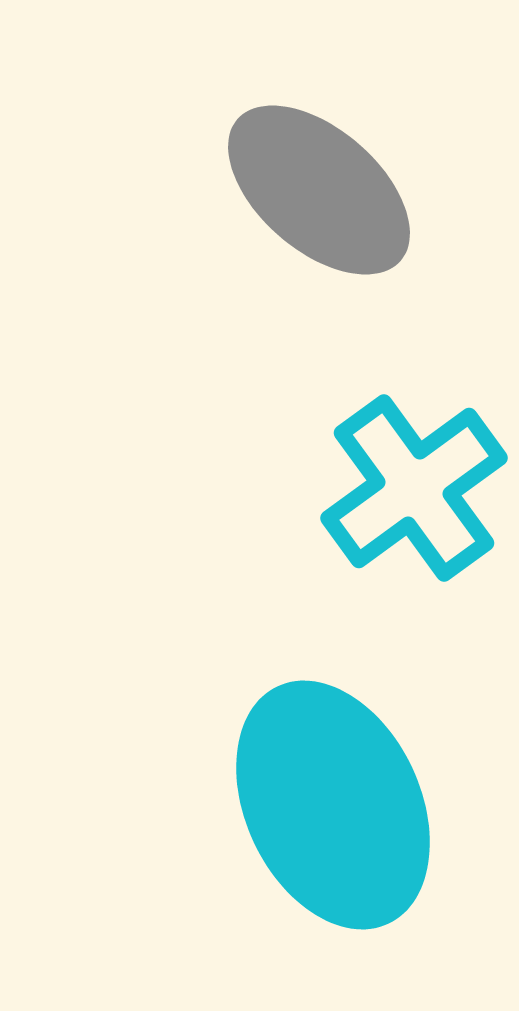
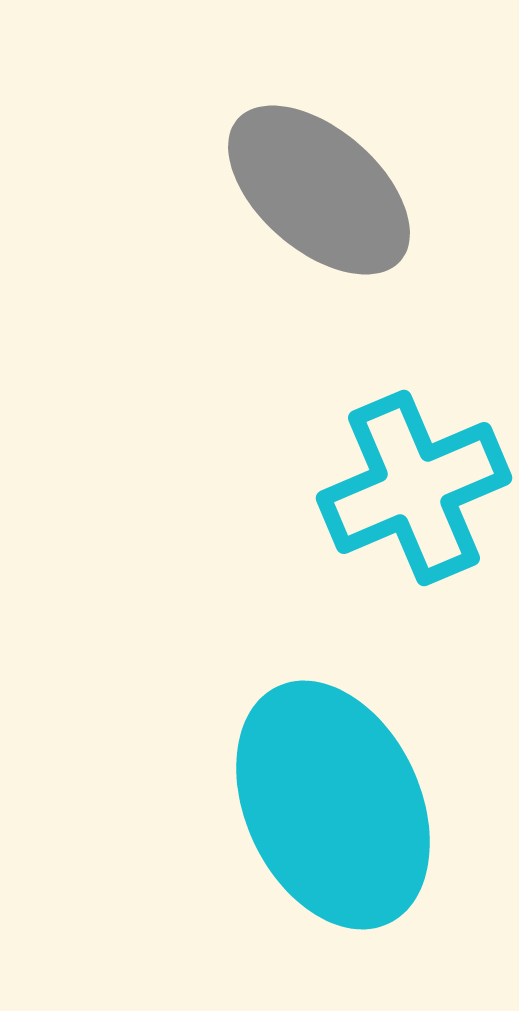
cyan cross: rotated 13 degrees clockwise
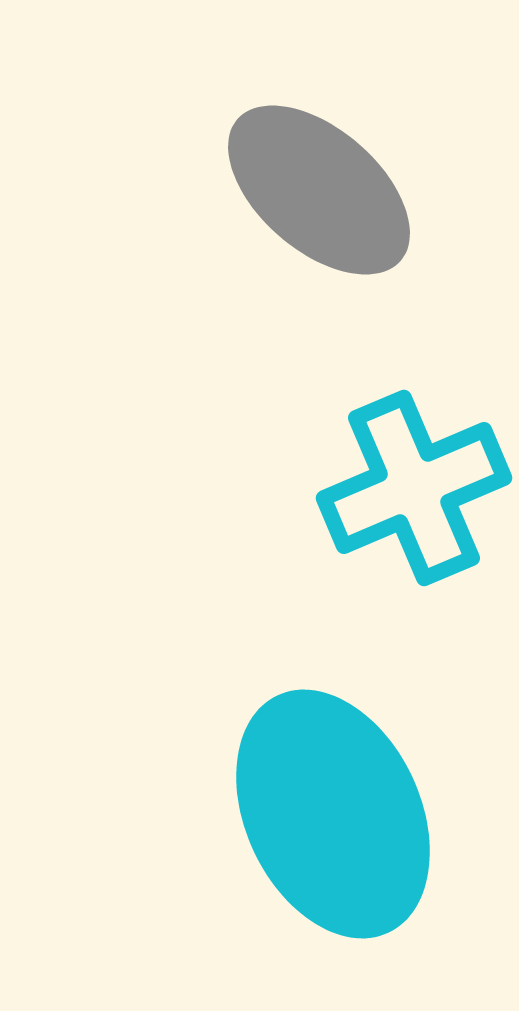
cyan ellipse: moved 9 px down
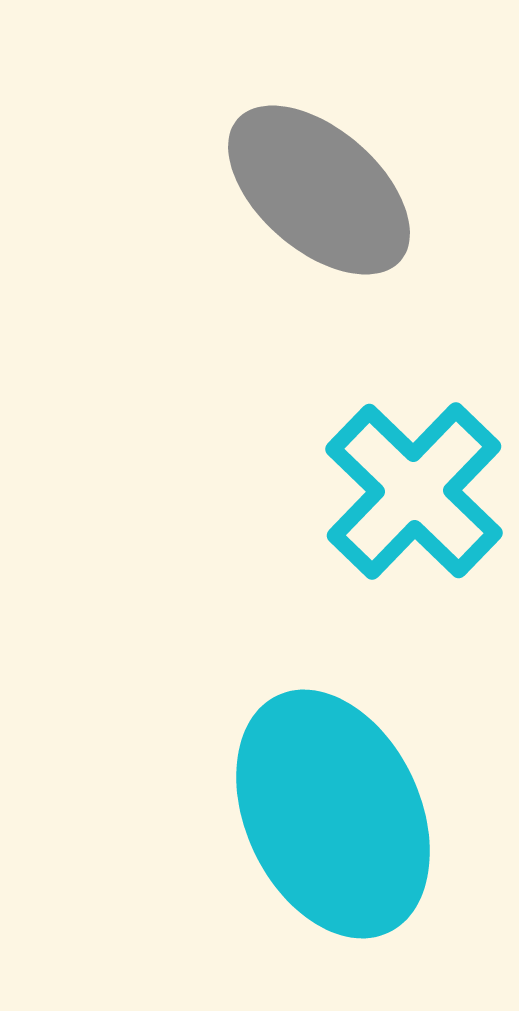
cyan cross: moved 3 px down; rotated 23 degrees counterclockwise
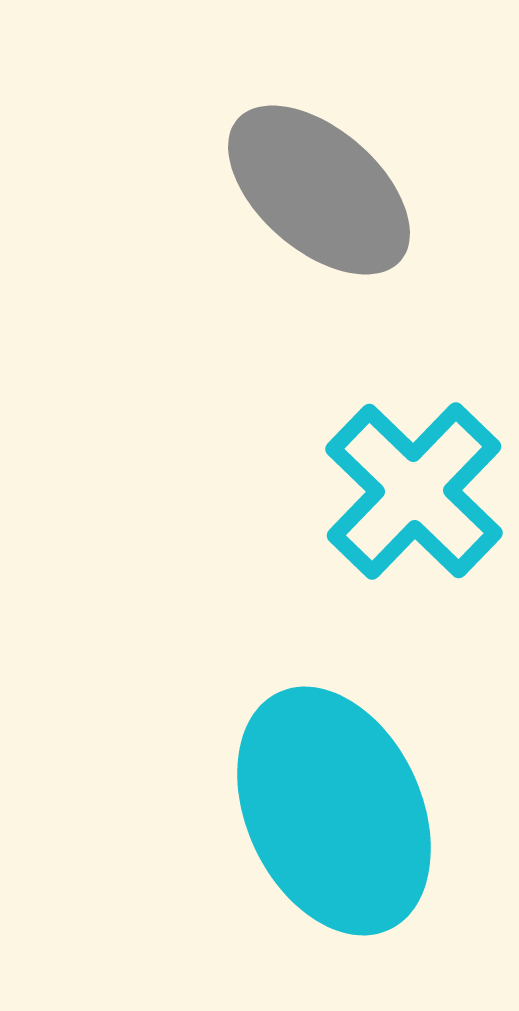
cyan ellipse: moved 1 px right, 3 px up
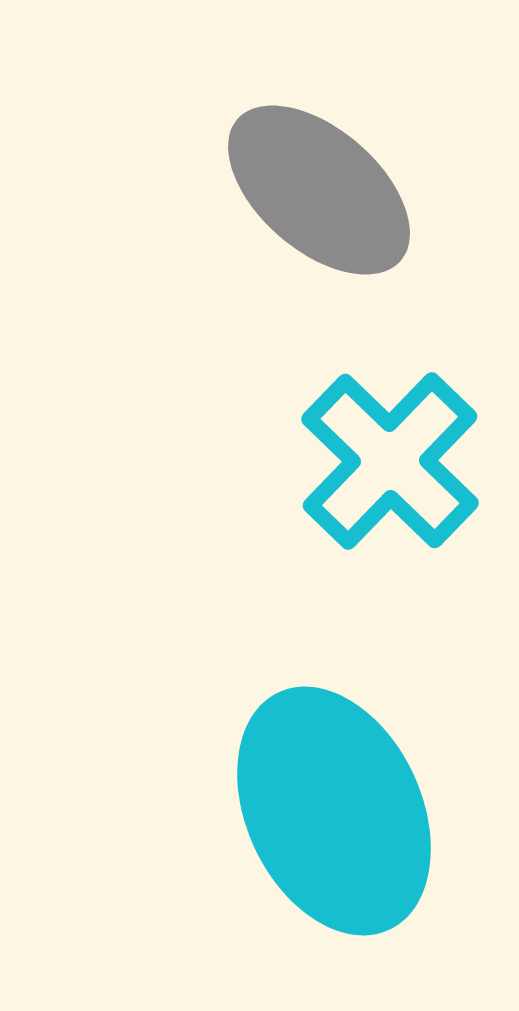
cyan cross: moved 24 px left, 30 px up
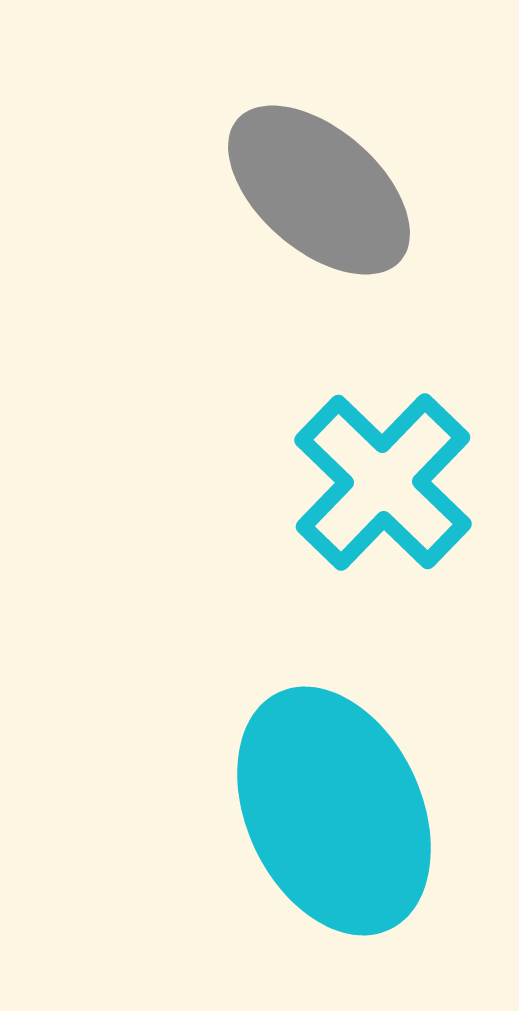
cyan cross: moved 7 px left, 21 px down
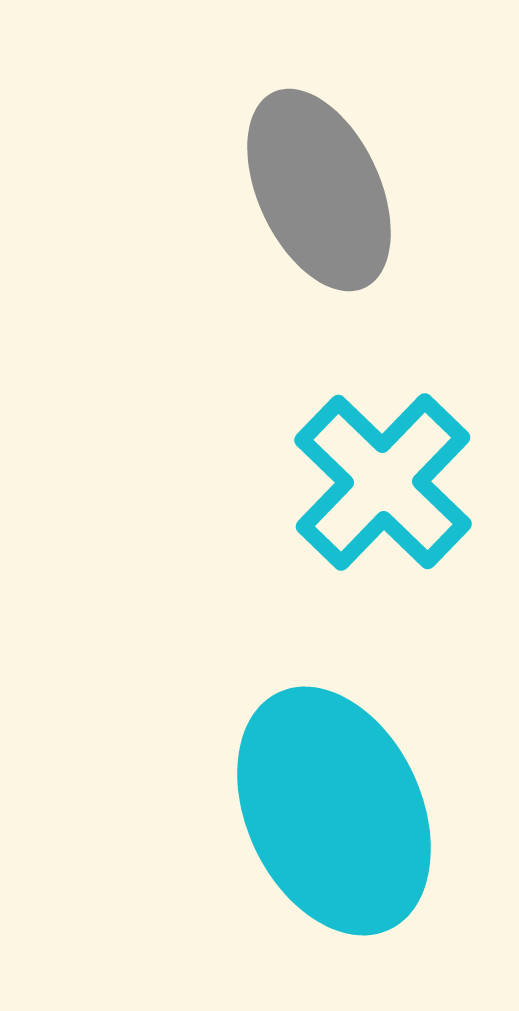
gray ellipse: rotated 24 degrees clockwise
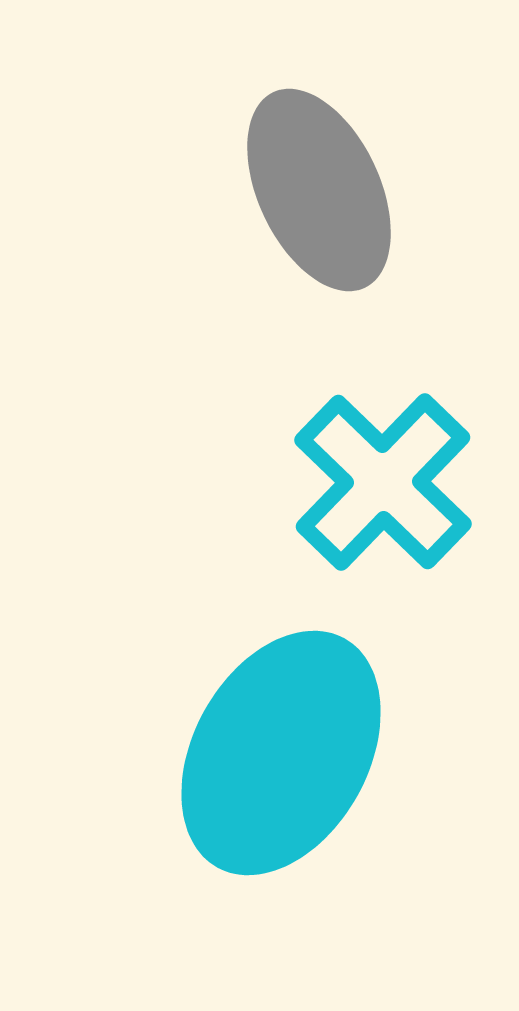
cyan ellipse: moved 53 px left, 58 px up; rotated 54 degrees clockwise
